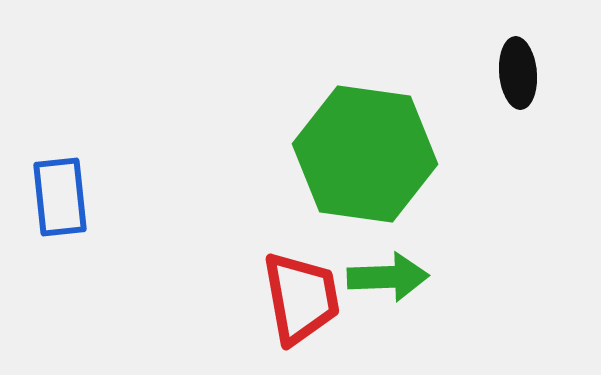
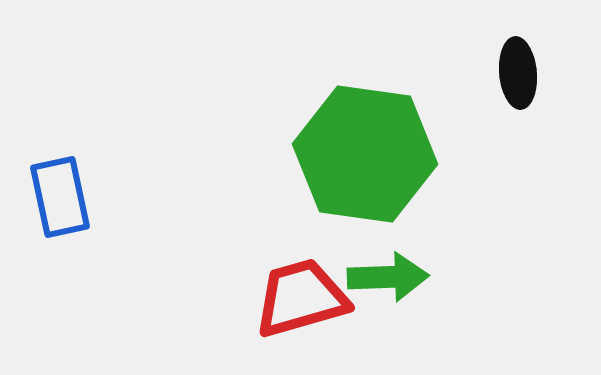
blue rectangle: rotated 6 degrees counterclockwise
red trapezoid: rotated 96 degrees counterclockwise
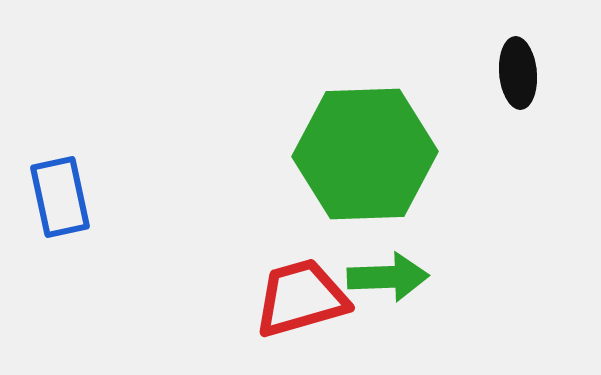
green hexagon: rotated 10 degrees counterclockwise
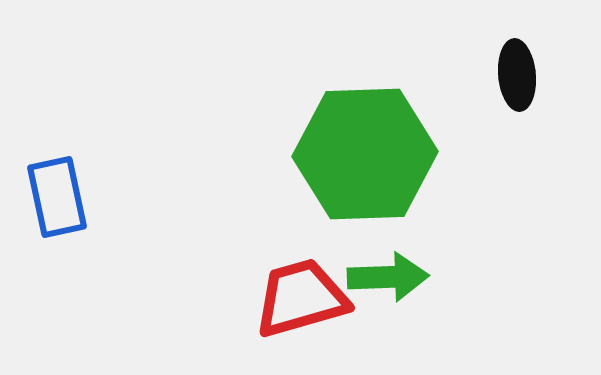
black ellipse: moved 1 px left, 2 px down
blue rectangle: moved 3 px left
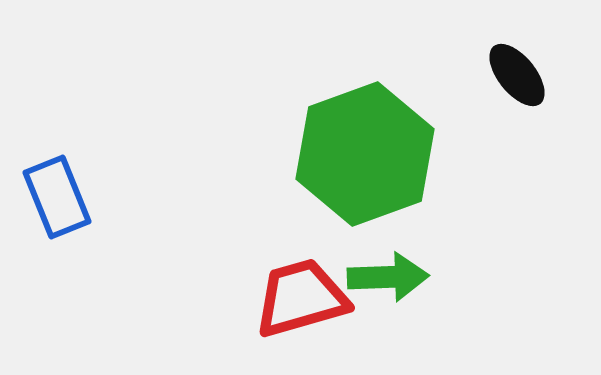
black ellipse: rotated 34 degrees counterclockwise
green hexagon: rotated 18 degrees counterclockwise
blue rectangle: rotated 10 degrees counterclockwise
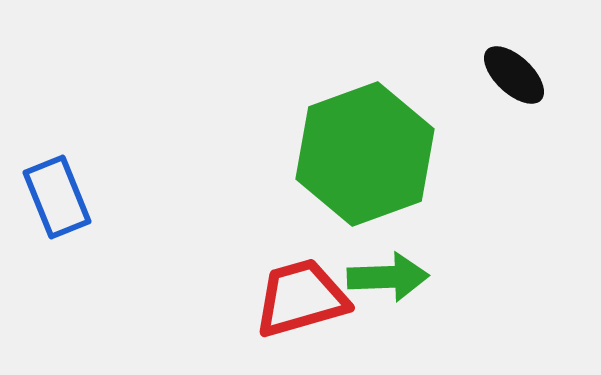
black ellipse: moved 3 px left; rotated 8 degrees counterclockwise
